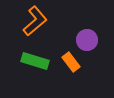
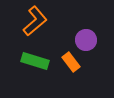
purple circle: moved 1 px left
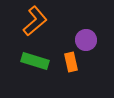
orange rectangle: rotated 24 degrees clockwise
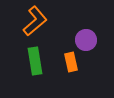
green rectangle: rotated 64 degrees clockwise
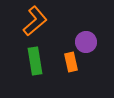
purple circle: moved 2 px down
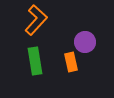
orange L-shape: moved 1 px right, 1 px up; rotated 8 degrees counterclockwise
purple circle: moved 1 px left
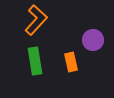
purple circle: moved 8 px right, 2 px up
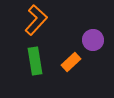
orange rectangle: rotated 60 degrees clockwise
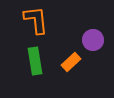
orange L-shape: rotated 48 degrees counterclockwise
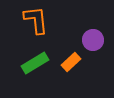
green rectangle: moved 2 px down; rotated 68 degrees clockwise
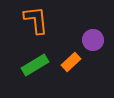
green rectangle: moved 2 px down
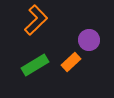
orange L-shape: rotated 52 degrees clockwise
purple circle: moved 4 px left
